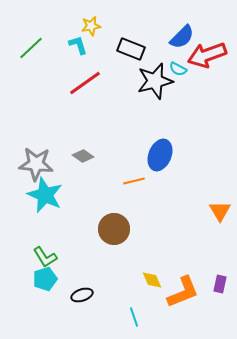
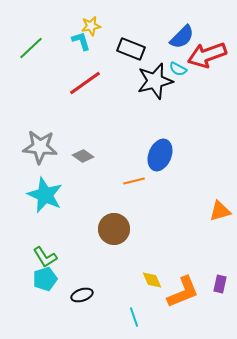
cyan L-shape: moved 3 px right, 4 px up
gray star: moved 4 px right, 17 px up
orange triangle: rotated 45 degrees clockwise
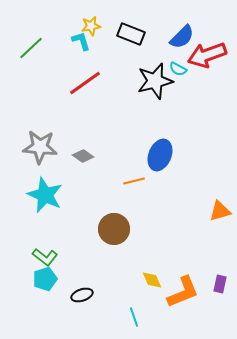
black rectangle: moved 15 px up
green L-shape: rotated 20 degrees counterclockwise
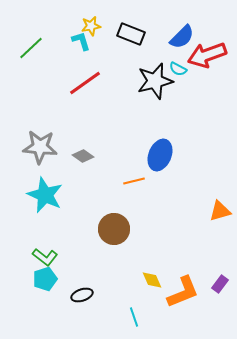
purple rectangle: rotated 24 degrees clockwise
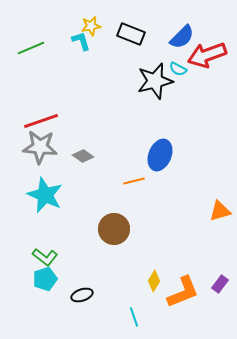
green line: rotated 20 degrees clockwise
red line: moved 44 px left, 38 px down; rotated 16 degrees clockwise
yellow diamond: moved 2 px right, 1 px down; rotated 55 degrees clockwise
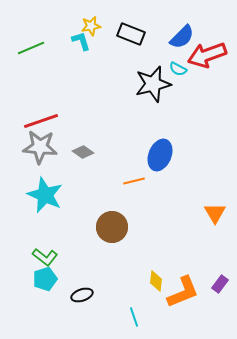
black star: moved 2 px left, 3 px down
gray diamond: moved 4 px up
orange triangle: moved 5 px left, 2 px down; rotated 45 degrees counterclockwise
brown circle: moved 2 px left, 2 px up
yellow diamond: moved 2 px right; rotated 25 degrees counterclockwise
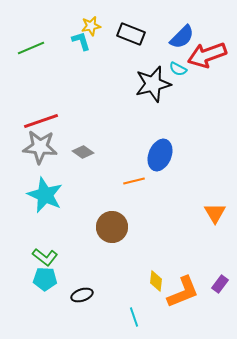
cyan pentagon: rotated 20 degrees clockwise
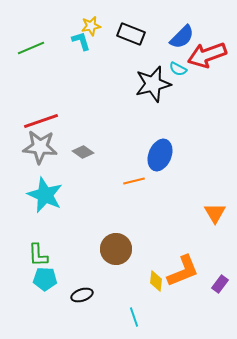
brown circle: moved 4 px right, 22 px down
green L-shape: moved 7 px left, 2 px up; rotated 50 degrees clockwise
orange L-shape: moved 21 px up
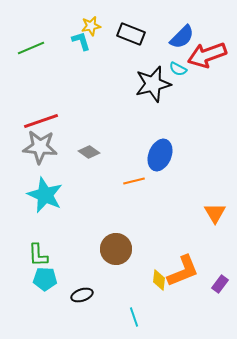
gray diamond: moved 6 px right
yellow diamond: moved 3 px right, 1 px up
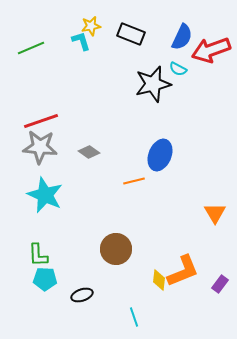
blue semicircle: rotated 20 degrees counterclockwise
red arrow: moved 4 px right, 5 px up
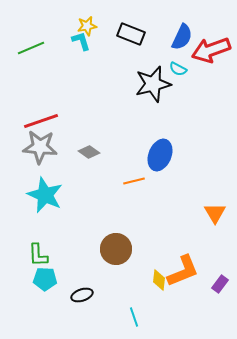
yellow star: moved 4 px left
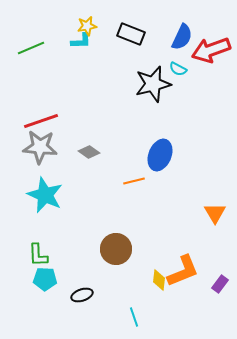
cyan L-shape: rotated 105 degrees clockwise
